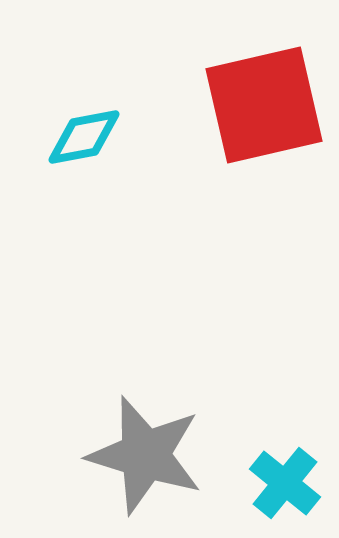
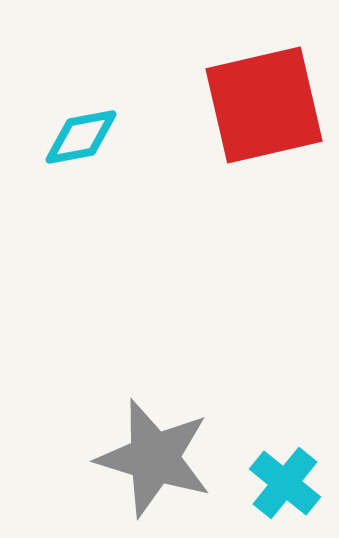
cyan diamond: moved 3 px left
gray star: moved 9 px right, 3 px down
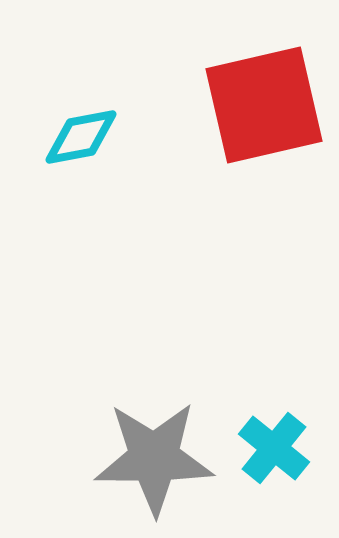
gray star: rotated 17 degrees counterclockwise
cyan cross: moved 11 px left, 35 px up
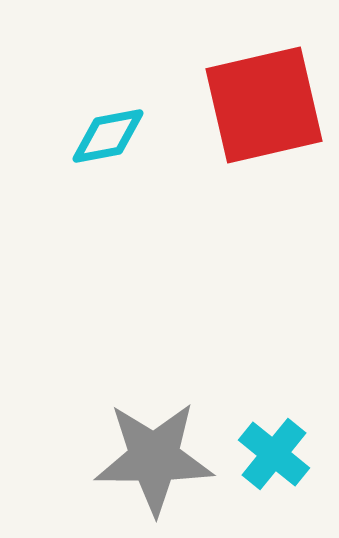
cyan diamond: moved 27 px right, 1 px up
cyan cross: moved 6 px down
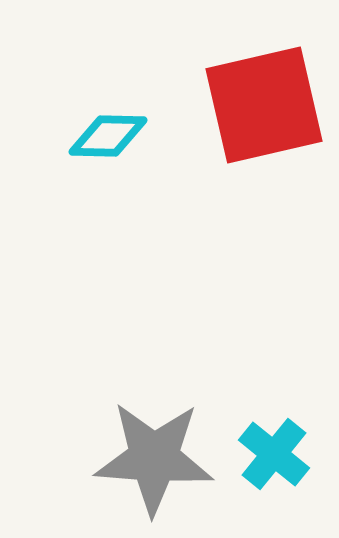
cyan diamond: rotated 12 degrees clockwise
gray star: rotated 4 degrees clockwise
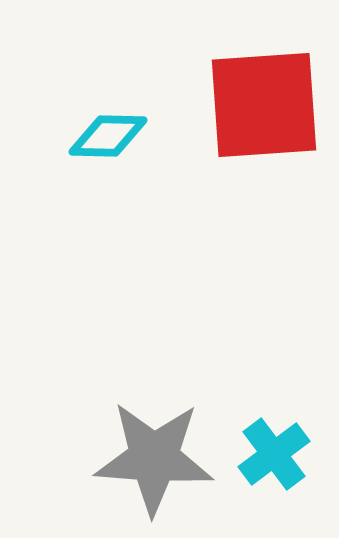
red square: rotated 9 degrees clockwise
cyan cross: rotated 14 degrees clockwise
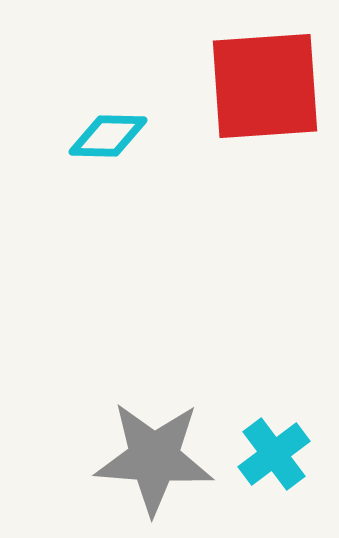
red square: moved 1 px right, 19 px up
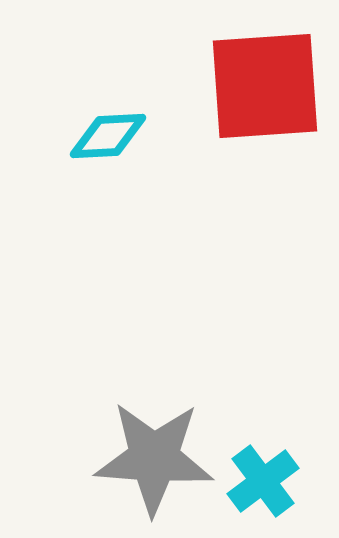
cyan diamond: rotated 4 degrees counterclockwise
cyan cross: moved 11 px left, 27 px down
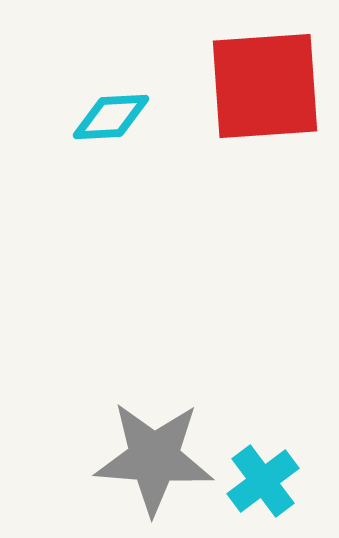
cyan diamond: moved 3 px right, 19 px up
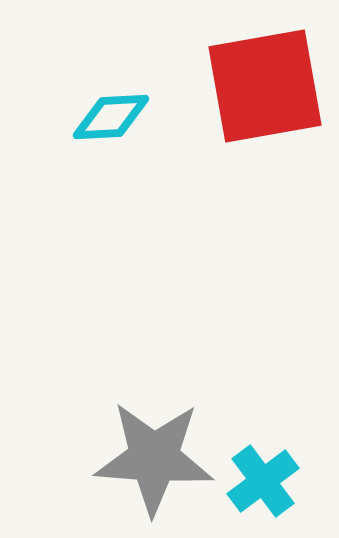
red square: rotated 6 degrees counterclockwise
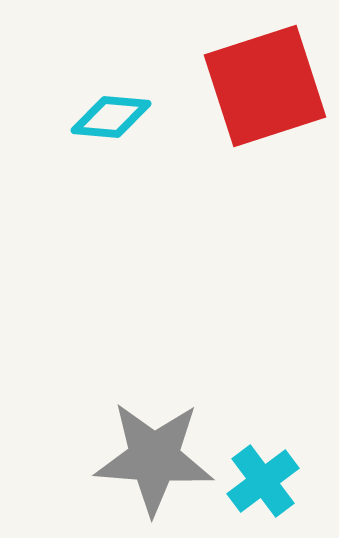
red square: rotated 8 degrees counterclockwise
cyan diamond: rotated 8 degrees clockwise
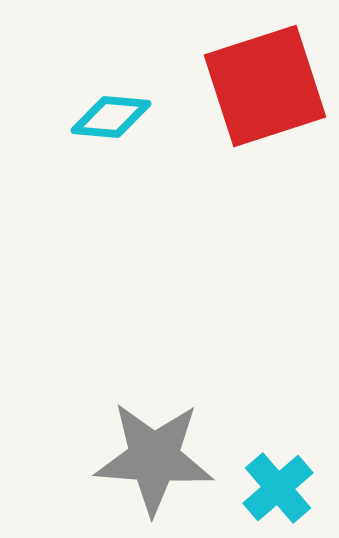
cyan cross: moved 15 px right, 7 px down; rotated 4 degrees counterclockwise
